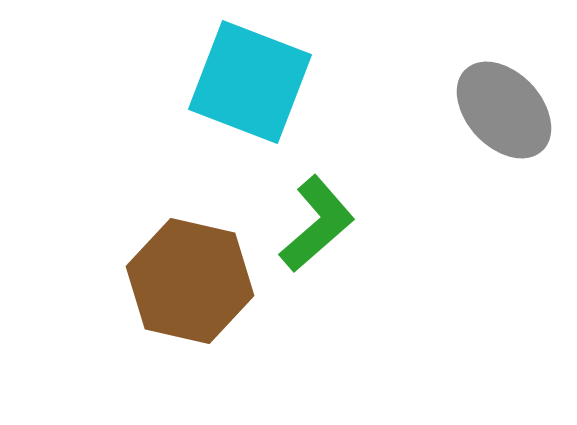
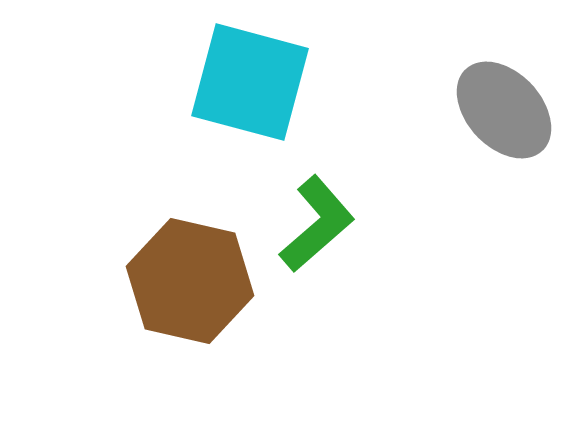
cyan square: rotated 6 degrees counterclockwise
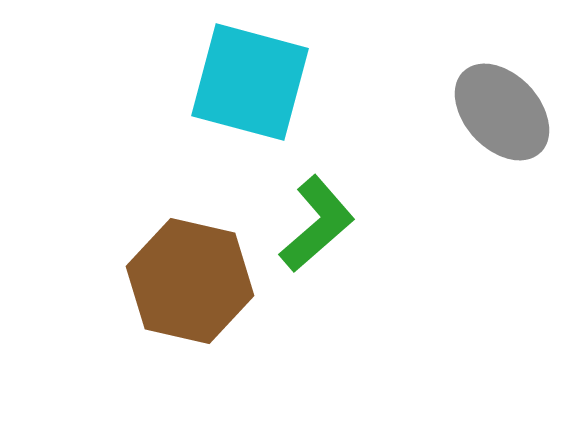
gray ellipse: moved 2 px left, 2 px down
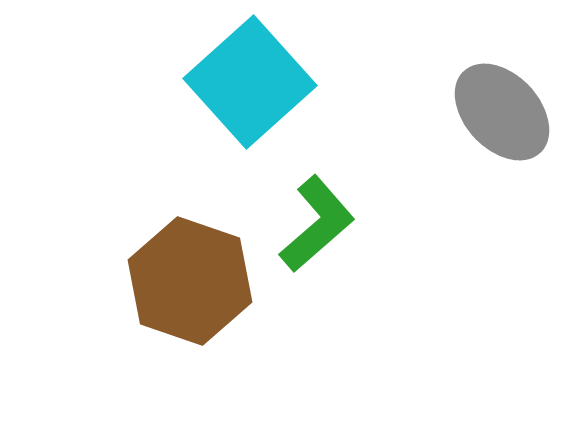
cyan square: rotated 33 degrees clockwise
brown hexagon: rotated 6 degrees clockwise
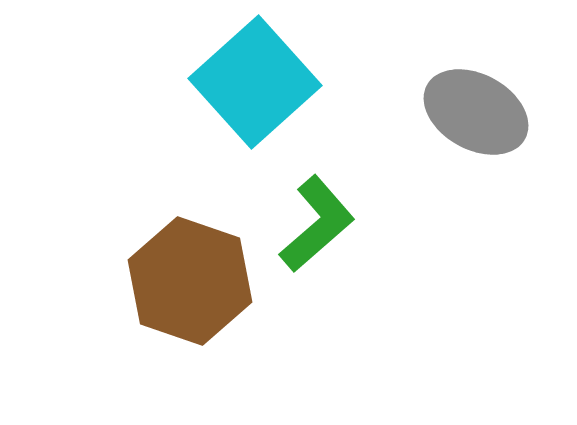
cyan square: moved 5 px right
gray ellipse: moved 26 px left; rotated 18 degrees counterclockwise
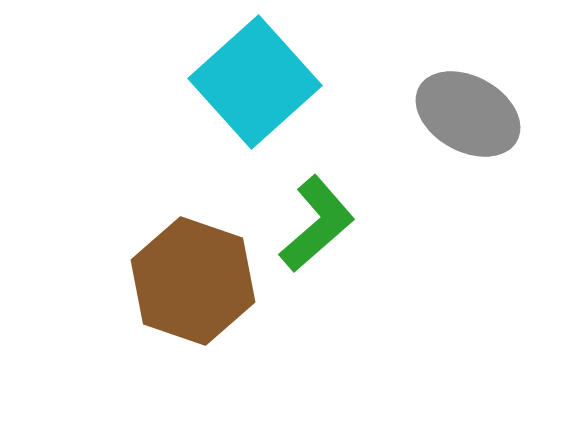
gray ellipse: moved 8 px left, 2 px down
brown hexagon: moved 3 px right
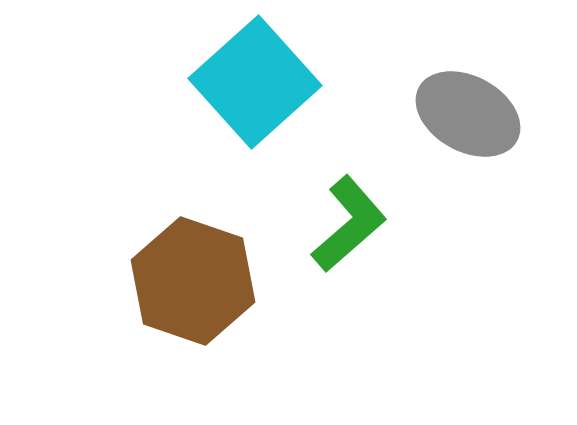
green L-shape: moved 32 px right
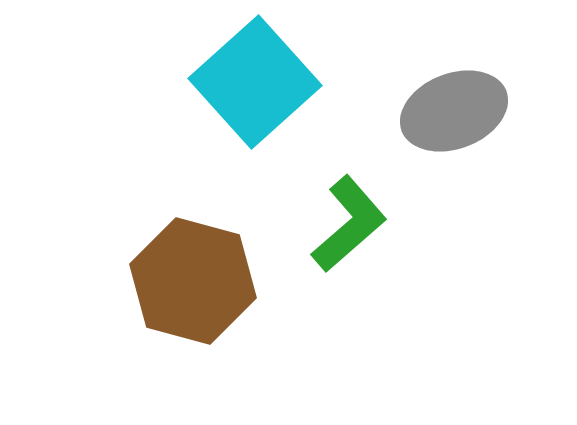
gray ellipse: moved 14 px left, 3 px up; rotated 50 degrees counterclockwise
brown hexagon: rotated 4 degrees counterclockwise
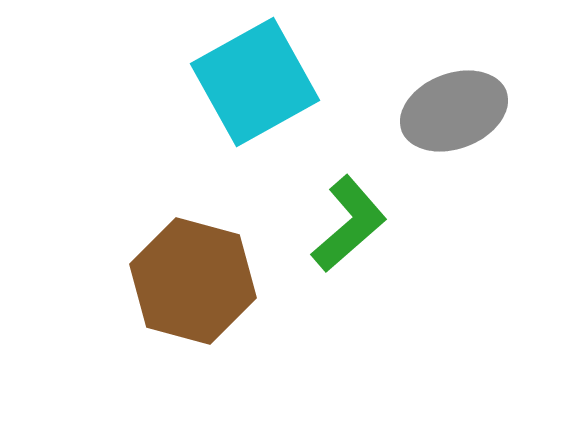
cyan square: rotated 13 degrees clockwise
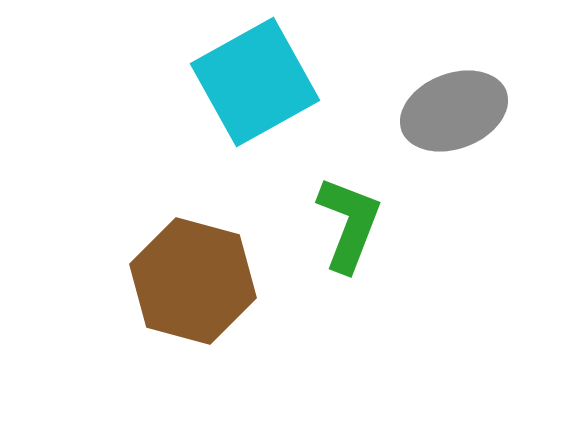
green L-shape: rotated 28 degrees counterclockwise
